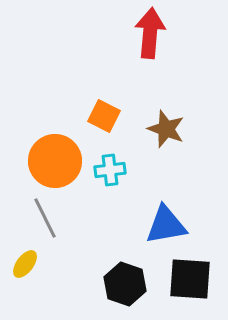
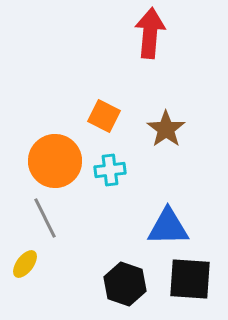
brown star: rotated 15 degrees clockwise
blue triangle: moved 2 px right, 2 px down; rotated 9 degrees clockwise
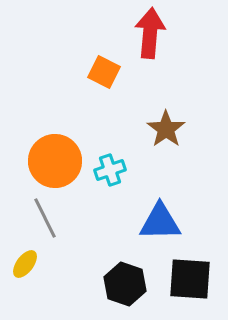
orange square: moved 44 px up
cyan cross: rotated 12 degrees counterclockwise
blue triangle: moved 8 px left, 5 px up
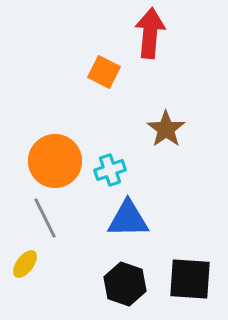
blue triangle: moved 32 px left, 3 px up
